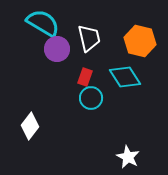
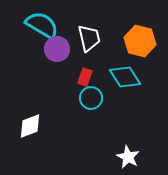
cyan semicircle: moved 1 px left, 2 px down
white diamond: rotated 32 degrees clockwise
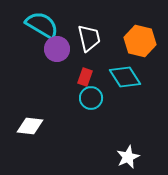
white diamond: rotated 28 degrees clockwise
white star: rotated 20 degrees clockwise
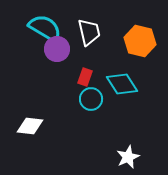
cyan semicircle: moved 3 px right, 3 px down
white trapezoid: moved 6 px up
cyan diamond: moved 3 px left, 7 px down
cyan circle: moved 1 px down
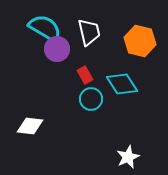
red rectangle: moved 2 px up; rotated 48 degrees counterclockwise
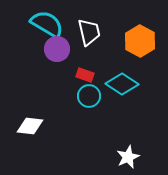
cyan semicircle: moved 2 px right, 4 px up
orange hexagon: rotated 16 degrees clockwise
red rectangle: rotated 42 degrees counterclockwise
cyan diamond: rotated 24 degrees counterclockwise
cyan circle: moved 2 px left, 3 px up
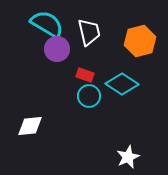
orange hexagon: rotated 16 degrees clockwise
white diamond: rotated 12 degrees counterclockwise
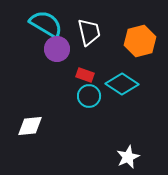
cyan semicircle: moved 1 px left
